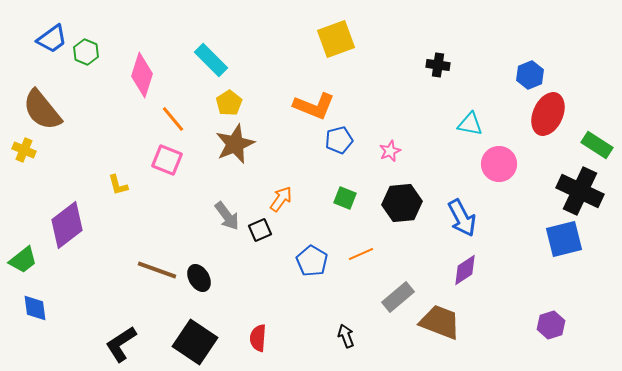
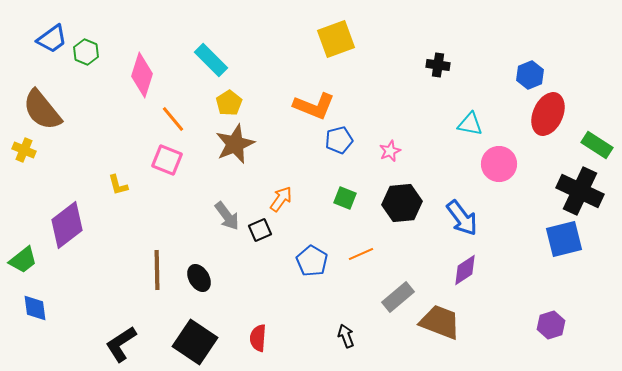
blue arrow at (462, 218): rotated 9 degrees counterclockwise
brown line at (157, 270): rotated 69 degrees clockwise
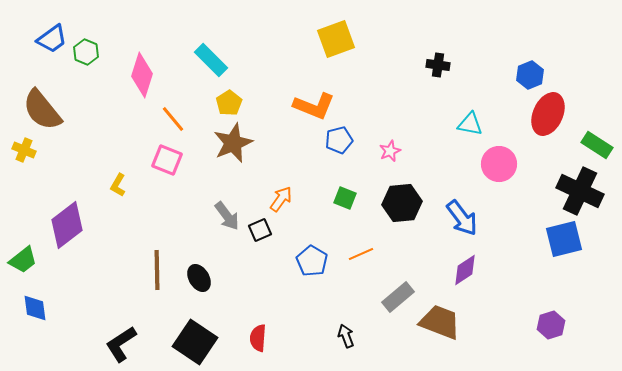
brown star at (235, 144): moved 2 px left, 1 px up
yellow L-shape at (118, 185): rotated 45 degrees clockwise
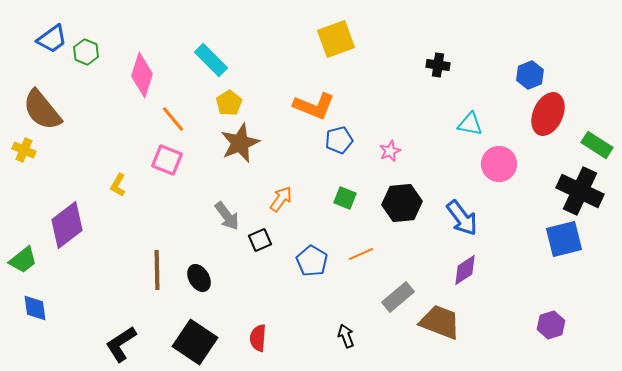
brown star at (233, 143): moved 7 px right
black square at (260, 230): moved 10 px down
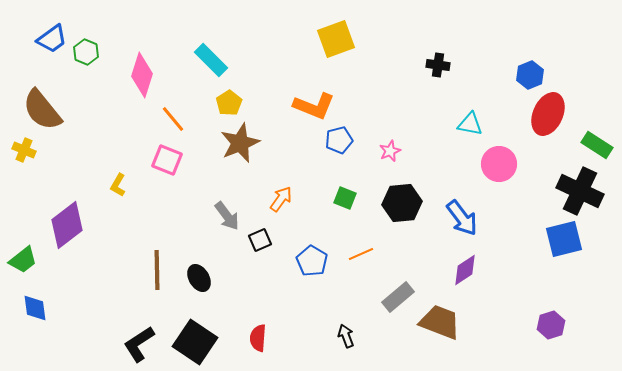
black L-shape at (121, 344): moved 18 px right
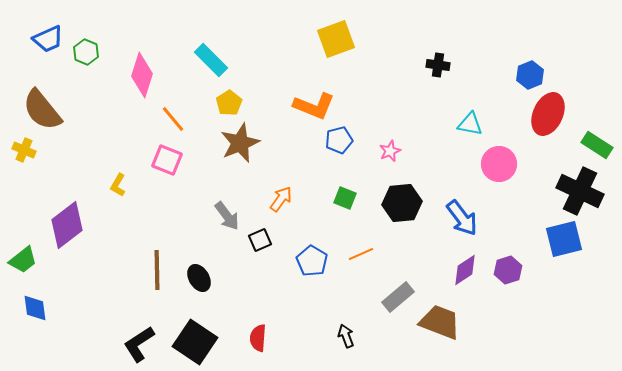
blue trapezoid at (52, 39): moved 4 px left; rotated 12 degrees clockwise
purple hexagon at (551, 325): moved 43 px left, 55 px up
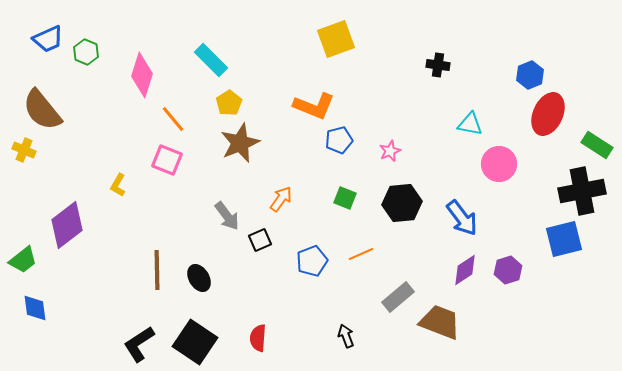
black cross at (580, 191): moved 2 px right; rotated 36 degrees counterclockwise
blue pentagon at (312, 261): rotated 20 degrees clockwise
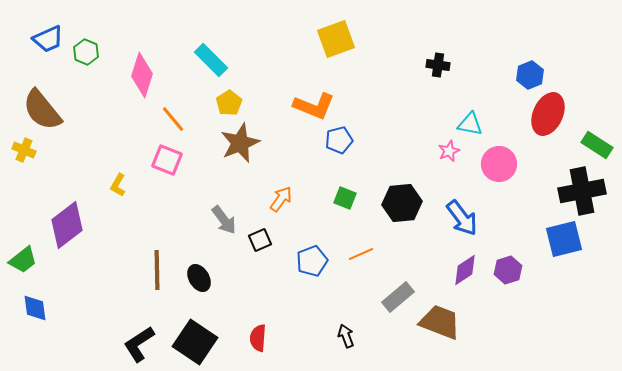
pink star at (390, 151): moved 59 px right
gray arrow at (227, 216): moved 3 px left, 4 px down
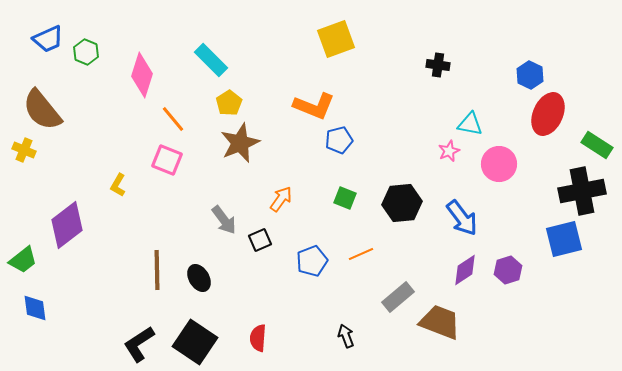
blue hexagon at (530, 75): rotated 12 degrees counterclockwise
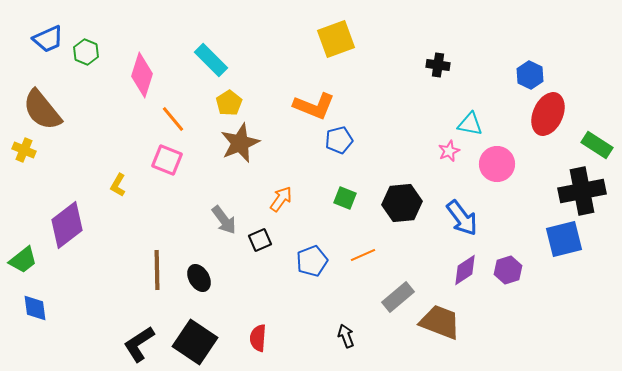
pink circle at (499, 164): moved 2 px left
orange line at (361, 254): moved 2 px right, 1 px down
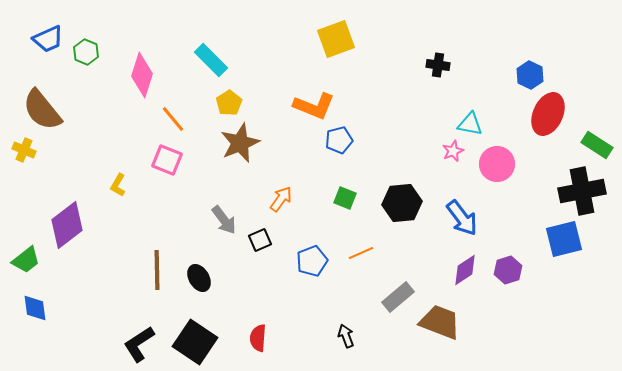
pink star at (449, 151): moved 4 px right
orange line at (363, 255): moved 2 px left, 2 px up
green trapezoid at (23, 260): moved 3 px right
